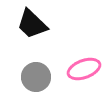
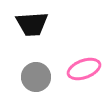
black trapezoid: rotated 48 degrees counterclockwise
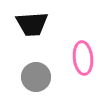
pink ellipse: moved 1 px left, 11 px up; rotated 76 degrees counterclockwise
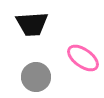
pink ellipse: rotated 48 degrees counterclockwise
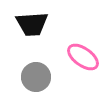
pink ellipse: moved 1 px up
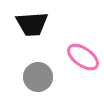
gray circle: moved 2 px right
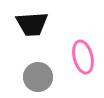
pink ellipse: rotated 40 degrees clockwise
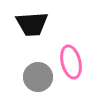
pink ellipse: moved 12 px left, 5 px down
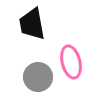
black trapezoid: rotated 84 degrees clockwise
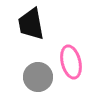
black trapezoid: moved 1 px left
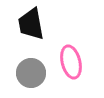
gray circle: moved 7 px left, 4 px up
